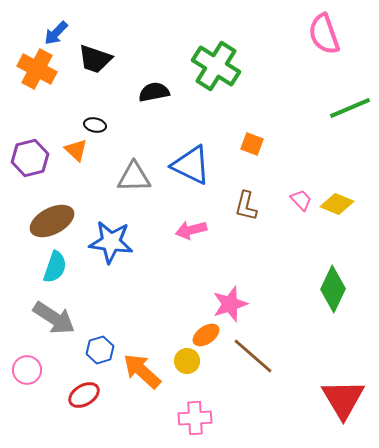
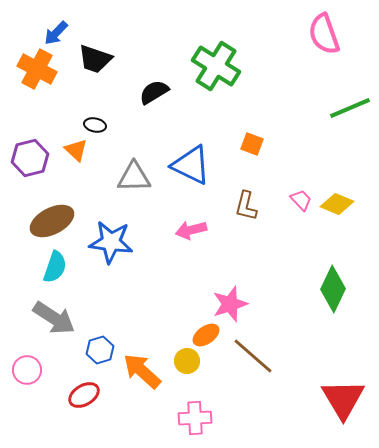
black semicircle: rotated 20 degrees counterclockwise
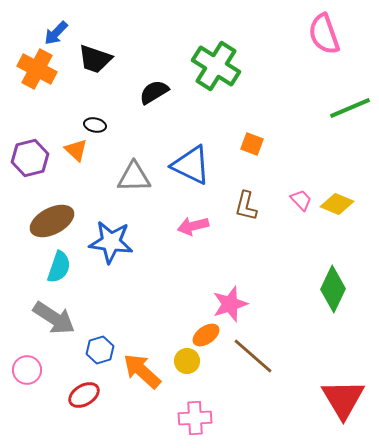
pink arrow: moved 2 px right, 4 px up
cyan semicircle: moved 4 px right
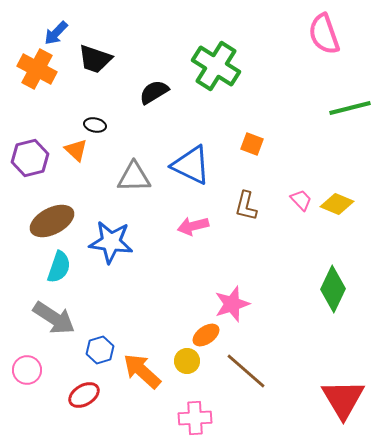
green line: rotated 9 degrees clockwise
pink star: moved 2 px right
brown line: moved 7 px left, 15 px down
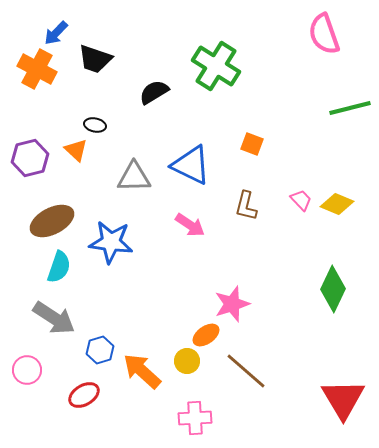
pink arrow: moved 3 px left, 1 px up; rotated 132 degrees counterclockwise
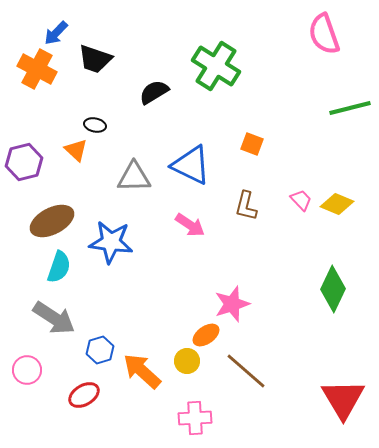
purple hexagon: moved 6 px left, 4 px down
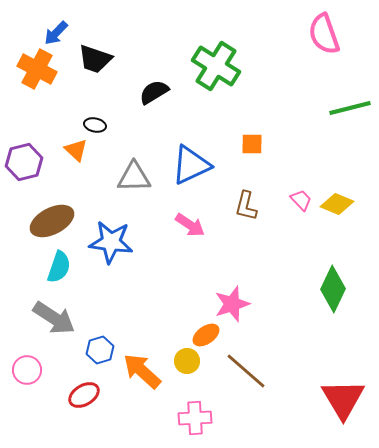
orange square: rotated 20 degrees counterclockwise
blue triangle: rotated 51 degrees counterclockwise
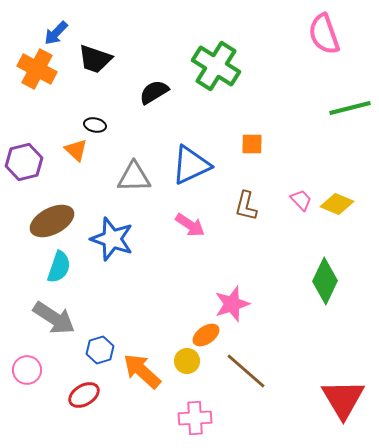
blue star: moved 1 px right, 3 px up; rotated 12 degrees clockwise
green diamond: moved 8 px left, 8 px up
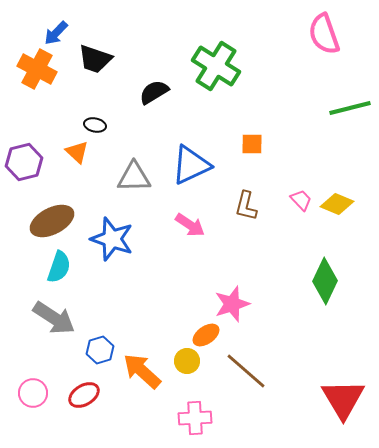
orange triangle: moved 1 px right, 2 px down
pink circle: moved 6 px right, 23 px down
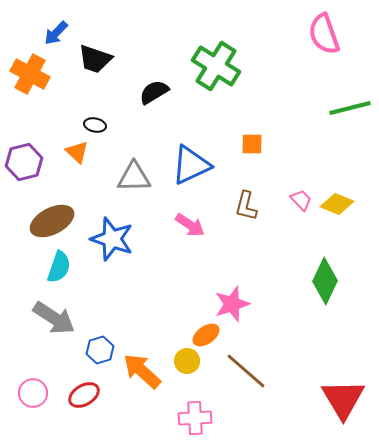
orange cross: moved 7 px left, 5 px down
